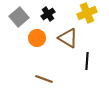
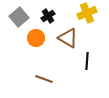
black cross: moved 2 px down
orange circle: moved 1 px left
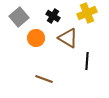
black cross: moved 5 px right; rotated 24 degrees counterclockwise
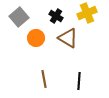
black cross: moved 3 px right
black line: moved 8 px left, 20 px down
brown line: rotated 60 degrees clockwise
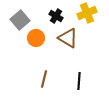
gray square: moved 1 px right, 3 px down
brown line: rotated 24 degrees clockwise
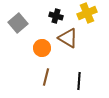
black cross: rotated 16 degrees counterclockwise
gray square: moved 2 px left, 3 px down
orange circle: moved 6 px right, 10 px down
brown line: moved 2 px right, 2 px up
